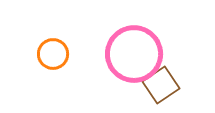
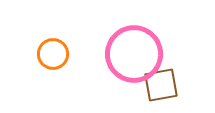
brown square: rotated 24 degrees clockwise
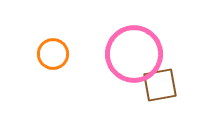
brown square: moved 1 px left
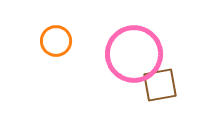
orange circle: moved 3 px right, 13 px up
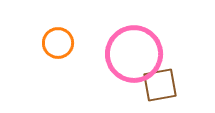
orange circle: moved 2 px right, 2 px down
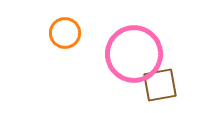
orange circle: moved 7 px right, 10 px up
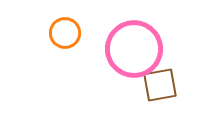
pink circle: moved 5 px up
